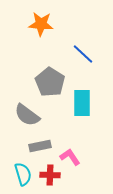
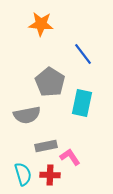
blue line: rotated 10 degrees clockwise
cyan rectangle: rotated 12 degrees clockwise
gray semicircle: rotated 48 degrees counterclockwise
gray rectangle: moved 6 px right
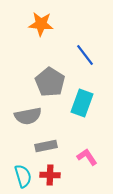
blue line: moved 2 px right, 1 px down
cyan rectangle: rotated 8 degrees clockwise
gray semicircle: moved 1 px right, 1 px down
pink L-shape: moved 17 px right
cyan semicircle: moved 2 px down
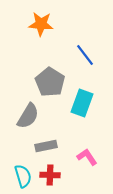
gray semicircle: rotated 48 degrees counterclockwise
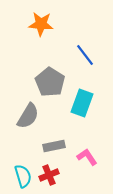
gray rectangle: moved 8 px right
red cross: moved 1 px left; rotated 24 degrees counterclockwise
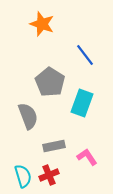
orange star: moved 1 px right; rotated 15 degrees clockwise
gray semicircle: rotated 52 degrees counterclockwise
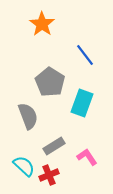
orange star: rotated 15 degrees clockwise
gray rectangle: rotated 20 degrees counterclockwise
cyan semicircle: moved 1 px right, 10 px up; rotated 30 degrees counterclockwise
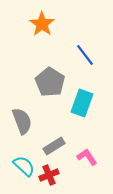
gray semicircle: moved 6 px left, 5 px down
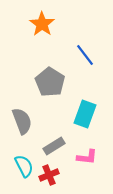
cyan rectangle: moved 3 px right, 11 px down
pink L-shape: rotated 130 degrees clockwise
cyan semicircle: rotated 20 degrees clockwise
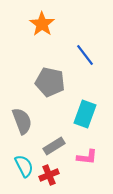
gray pentagon: rotated 20 degrees counterclockwise
